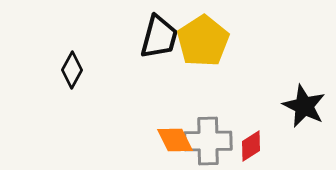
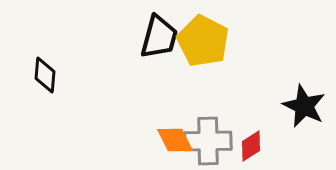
yellow pentagon: rotated 12 degrees counterclockwise
black diamond: moved 27 px left, 5 px down; rotated 24 degrees counterclockwise
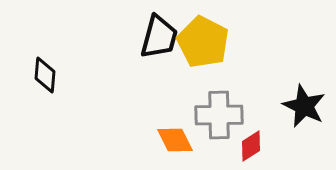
yellow pentagon: moved 1 px down
gray cross: moved 11 px right, 26 px up
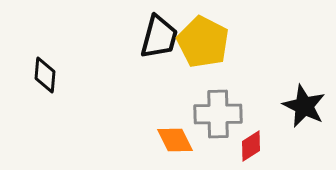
gray cross: moved 1 px left, 1 px up
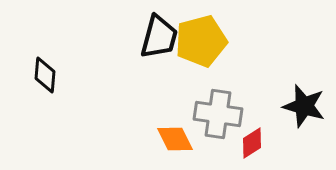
yellow pentagon: moved 2 px left, 1 px up; rotated 30 degrees clockwise
black star: rotated 9 degrees counterclockwise
gray cross: rotated 9 degrees clockwise
orange diamond: moved 1 px up
red diamond: moved 1 px right, 3 px up
